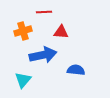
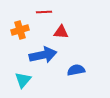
orange cross: moved 3 px left, 1 px up
blue semicircle: rotated 18 degrees counterclockwise
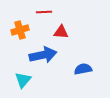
blue semicircle: moved 7 px right, 1 px up
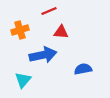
red line: moved 5 px right, 1 px up; rotated 21 degrees counterclockwise
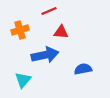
blue arrow: moved 2 px right
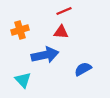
red line: moved 15 px right
blue semicircle: rotated 18 degrees counterclockwise
cyan triangle: rotated 24 degrees counterclockwise
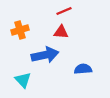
blue semicircle: rotated 24 degrees clockwise
